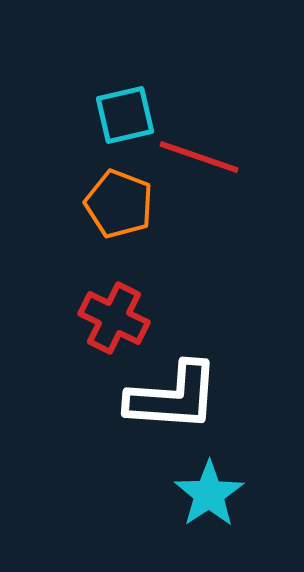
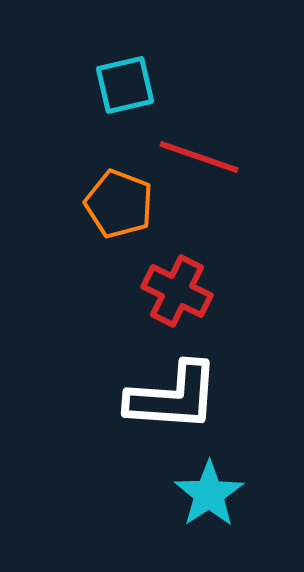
cyan square: moved 30 px up
red cross: moved 63 px right, 27 px up
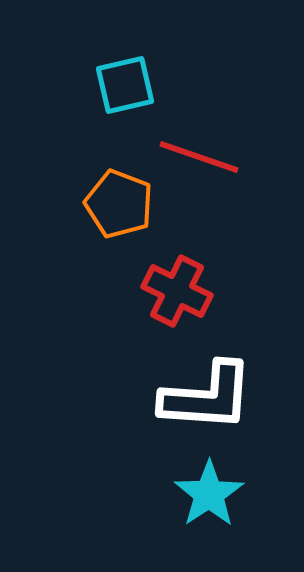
white L-shape: moved 34 px right
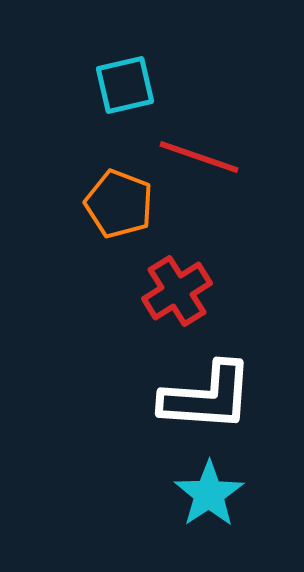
red cross: rotated 32 degrees clockwise
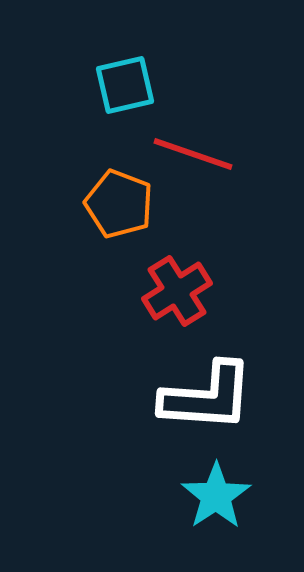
red line: moved 6 px left, 3 px up
cyan star: moved 7 px right, 2 px down
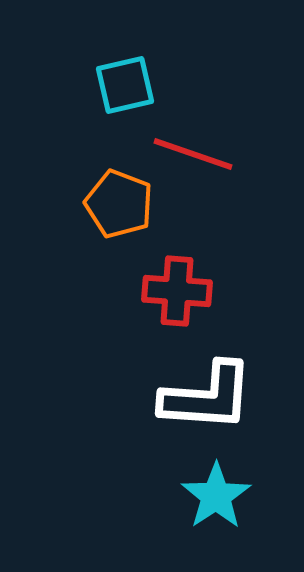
red cross: rotated 36 degrees clockwise
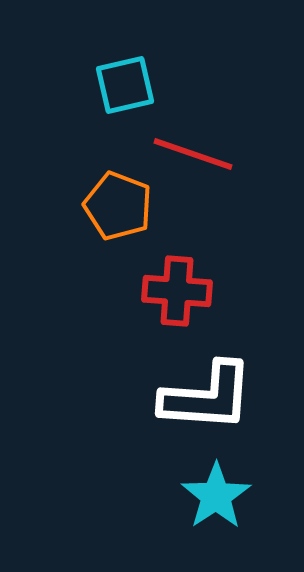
orange pentagon: moved 1 px left, 2 px down
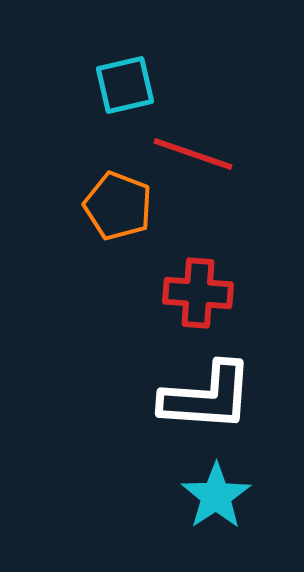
red cross: moved 21 px right, 2 px down
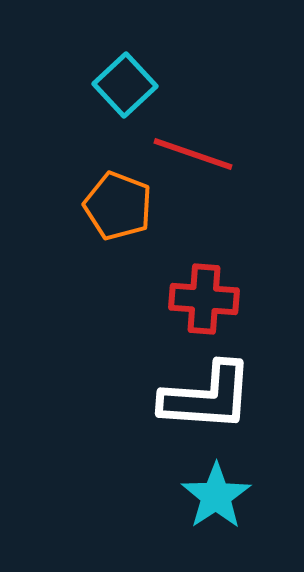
cyan square: rotated 30 degrees counterclockwise
red cross: moved 6 px right, 6 px down
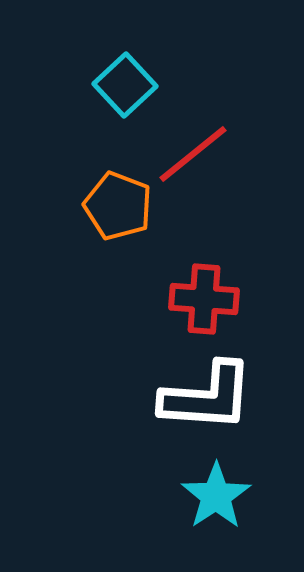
red line: rotated 58 degrees counterclockwise
